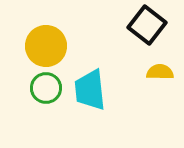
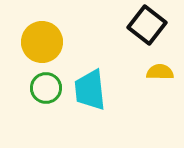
yellow circle: moved 4 px left, 4 px up
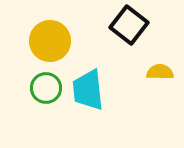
black square: moved 18 px left
yellow circle: moved 8 px right, 1 px up
cyan trapezoid: moved 2 px left
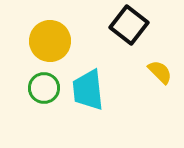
yellow semicircle: rotated 44 degrees clockwise
green circle: moved 2 px left
